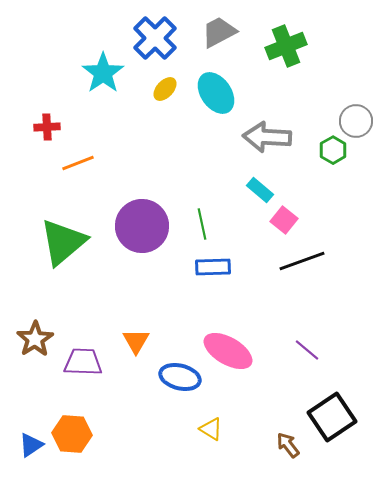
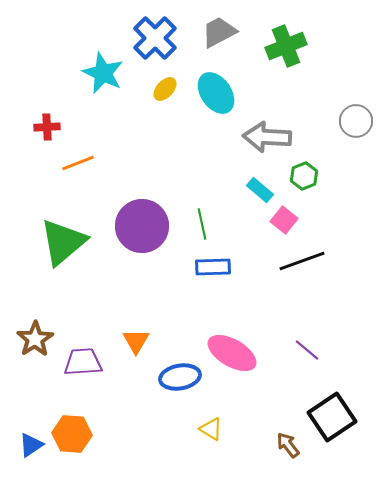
cyan star: rotated 12 degrees counterclockwise
green hexagon: moved 29 px left, 26 px down; rotated 8 degrees clockwise
pink ellipse: moved 4 px right, 2 px down
purple trapezoid: rotated 6 degrees counterclockwise
blue ellipse: rotated 24 degrees counterclockwise
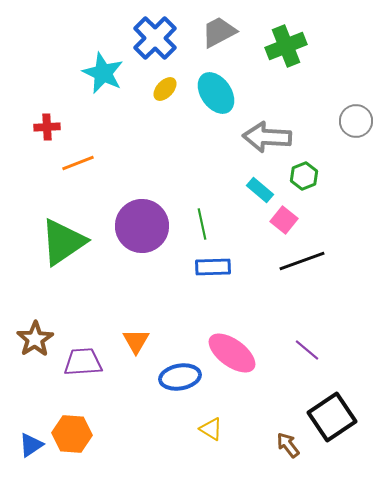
green triangle: rotated 6 degrees clockwise
pink ellipse: rotated 6 degrees clockwise
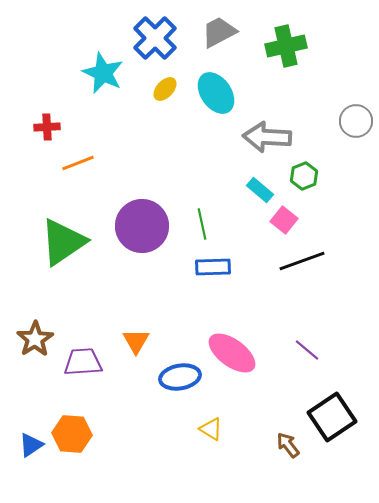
green cross: rotated 9 degrees clockwise
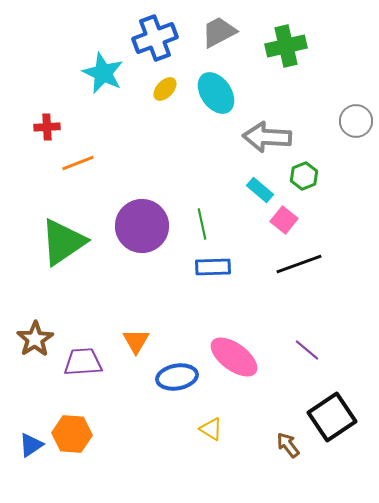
blue cross: rotated 24 degrees clockwise
black line: moved 3 px left, 3 px down
pink ellipse: moved 2 px right, 4 px down
blue ellipse: moved 3 px left
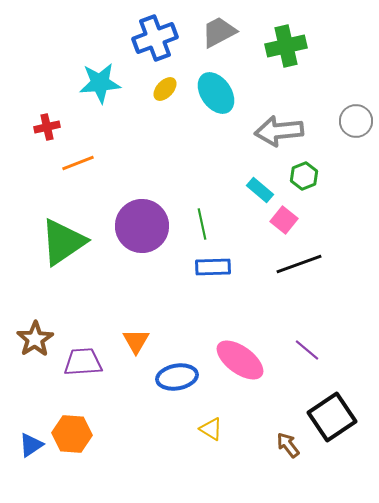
cyan star: moved 3 px left, 10 px down; rotated 30 degrees counterclockwise
red cross: rotated 10 degrees counterclockwise
gray arrow: moved 12 px right, 6 px up; rotated 9 degrees counterclockwise
pink ellipse: moved 6 px right, 3 px down
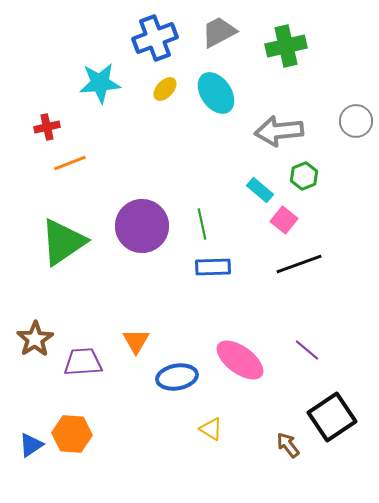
orange line: moved 8 px left
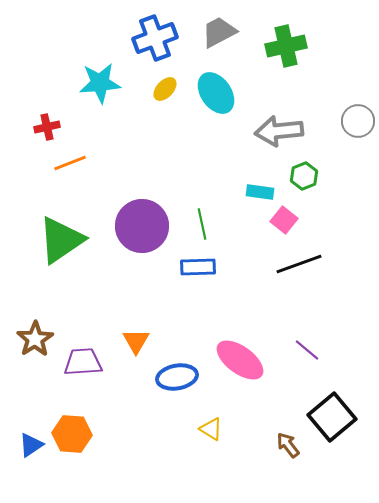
gray circle: moved 2 px right
cyan rectangle: moved 2 px down; rotated 32 degrees counterclockwise
green triangle: moved 2 px left, 2 px up
blue rectangle: moved 15 px left
black square: rotated 6 degrees counterclockwise
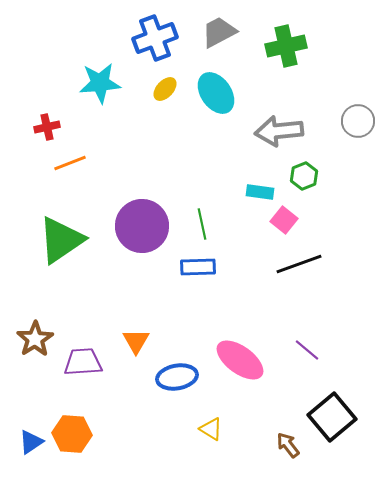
blue triangle: moved 3 px up
